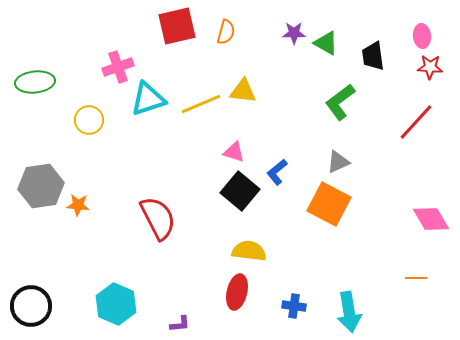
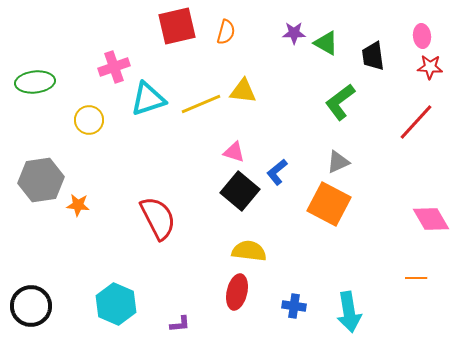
pink cross: moved 4 px left
gray hexagon: moved 6 px up
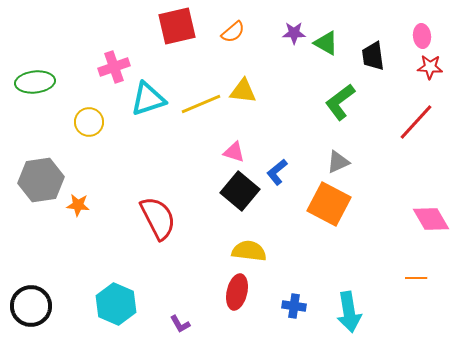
orange semicircle: moved 7 px right; rotated 35 degrees clockwise
yellow circle: moved 2 px down
purple L-shape: rotated 65 degrees clockwise
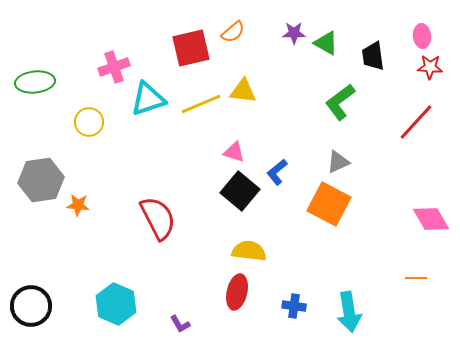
red square: moved 14 px right, 22 px down
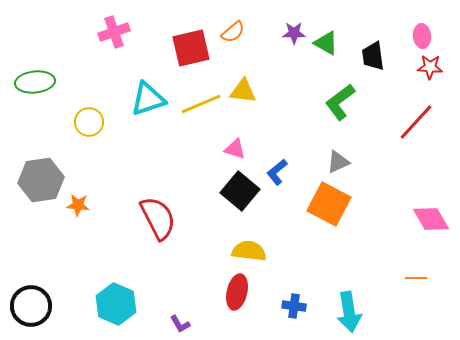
pink cross: moved 35 px up
pink triangle: moved 1 px right, 3 px up
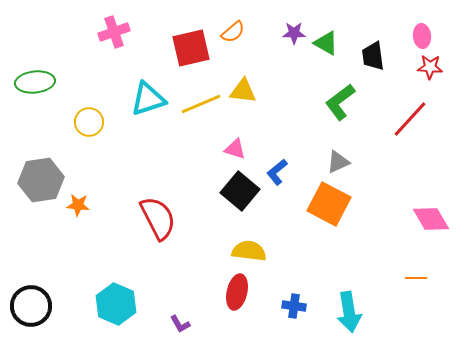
red line: moved 6 px left, 3 px up
